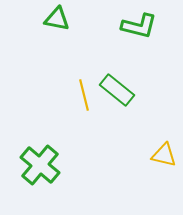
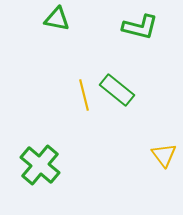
green L-shape: moved 1 px right, 1 px down
yellow triangle: rotated 40 degrees clockwise
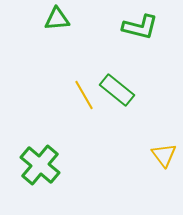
green triangle: rotated 16 degrees counterclockwise
yellow line: rotated 16 degrees counterclockwise
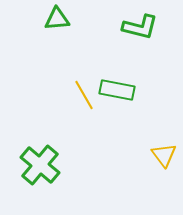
green rectangle: rotated 28 degrees counterclockwise
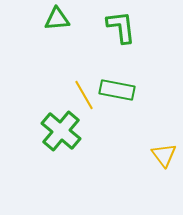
green L-shape: moved 19 px left; rotated 111 degrees counterclockwise
green cross: moved 21 px right, 34 px up
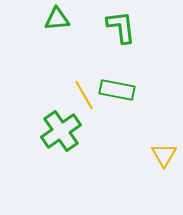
green cross: rotated 15 degrees clockwise
yellow triangle: rotated 8 degrees clockwise
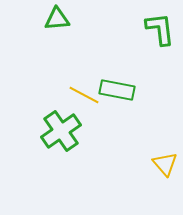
green L-shape: moved 39 px right, 2 px down
yellow line: rotated 32 degrees counterclockwise
yellow triangle: moved 1 px right, 9 px down; rotated 12 degrees counterclockwise
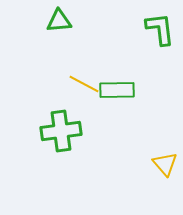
green triangle: moved 2 px right, 2 px down
green rectangle: rotated 12 degrees counterclockwise
yellow line: moved 11 px up
green cross: rotated 27 degrees clockwise
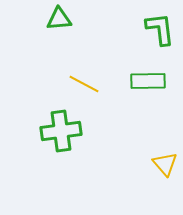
green triangle: moved 2 px up
green rectangle: moved 31 px right, 9 px up
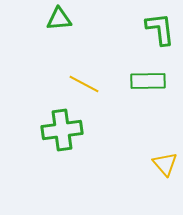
green cross: moved 1 px right, 1 px up
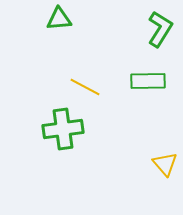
green L-shape: rotated 39 degrees clockwise
yellow line: moved 1 px right, 3 px down
green cross: moved 1 px right, 1 px up
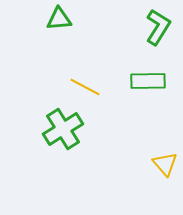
green L-shape: moved 2 px left, 2 px up
green cross: rotated 24 degrees counterclockwise
